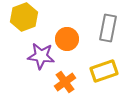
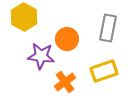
yellow hexagon: rotated 12 degrees counterclockwise
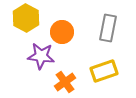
yellow hexagon: moved 2 px right, 1 px down
orange circle: moved 5 px left, 7 px up
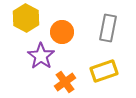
purple star: rotated 28 degrees clockwise
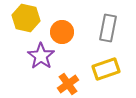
yellow hexagon: rotated 16 degrees counterclockwise
yellow rectangle: moved 2 px right, 2 px up
orange cross: moved 3 px right, 2 px down
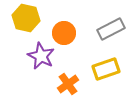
gray rectangle: moved 3 px right, 1 px down; rotated 52 degrees clockwise
orange circle: moved 2 px right, 1 px down
purple star: rotated 8 degrees counterclockwise
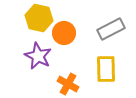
yellow hexagon: moved 13 px right
purple star: moved 3 px left
yellow rectangle: rotated 72 degrees counterclockwise
orange cross: rotated 25 degrees counterclockwise
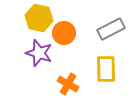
purple star: moved 1 px right, 3 px up; rotated 8 degrees counterclockwise
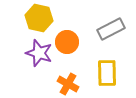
orange circle: moved 3 px right, 9 px down
yellow rectangle: moved 1 px right, 4 px down
